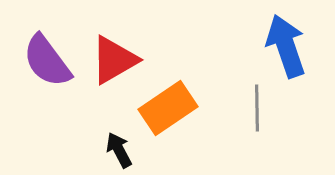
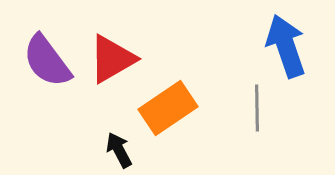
red triangle: moved 2 px left, 1 px up
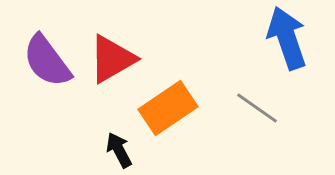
blue arrow: moved 1 px right, 8 px up
gray line: rotated 54 degrees counterclockwise
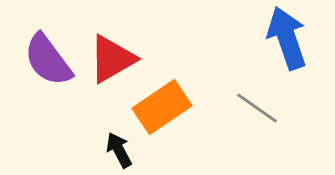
purple semicircle: moved 1 px right, 1 px up
orange rectangle: moved 6 px left, 1 px up
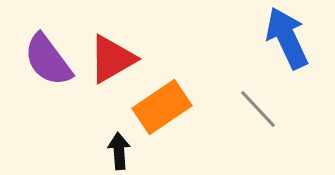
blue arrow: rotated 6 degrees counterclockwise
gray line: moved 1 px right, 1 px down; rotated 12 degrees clockwise
black arrow: moved 1 px down; rotated 24 degrees clockwise
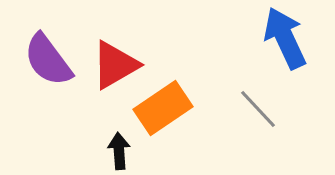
blue arrow: moved 2 px left
red triangle: moved 3 px right, 6 px down
orange rectangle: moved 1 px right, 1 px down
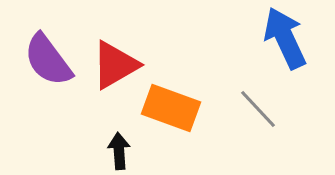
orange rectangle: moved 8 px right; rotated 54 degrees clockwise
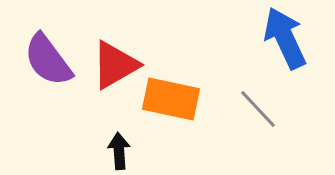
orange rectangle: moved 9 px up; rotated 8 degrees counterclockwise
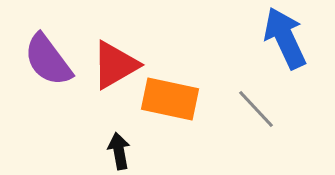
orange rectangle: moved 1 px left
gray line: moved 2 px left
black arrow: rotated 6 degrees counterclockwise
